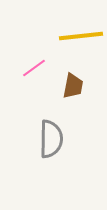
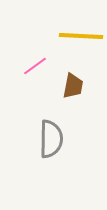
yellow line: rotated 9 degrees clockwise
pink line: moved 1 px right, 2 px up
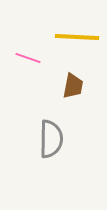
yellow line: moved 4 px left, 1 px down
pink line: moved 7 px left, 8 px up; rotated 55 degrees clockwise
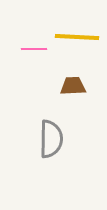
pink line: moved 6 px right, 9 px up; rotated 20 degrees counterclockwise
brown trapezoid: rotated 104 degrees counterclockwise
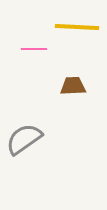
yellow line: moved 10 px up
gray semicircle: moved 27 px left; rotated 126 degrees counterclockwise
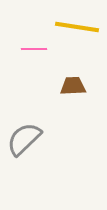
yellow line: rotated 6 degrees clockwise
gray semicircle: rotated 9 degrees counterclockwise
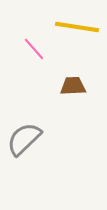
pink line: rotated 50 degrees clockwise
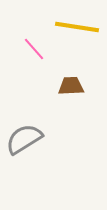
brown trapezoid: moved 2 px left
gray semicircle: rotated 12 degrees clockwise
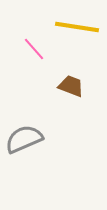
brown trapezoid: rotated 24 degrees clockwise
gray semicircle: rotated 9 degrees clockwise
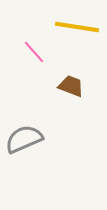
pink line: moved 3 px down
